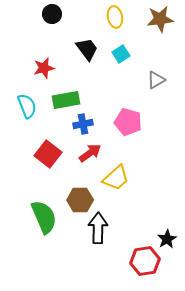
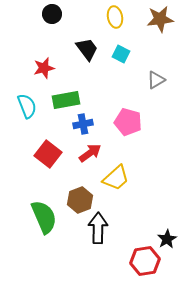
cyan square: rotated 30 degrees counterclockwise
brown hexagon: rotated 20 degrees counterclockwise
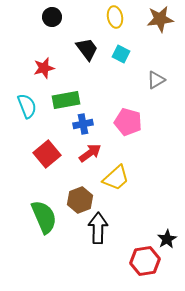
black circle: moved 3 px down
red square: moved 1 px left; rotated 12 degrees clockwise
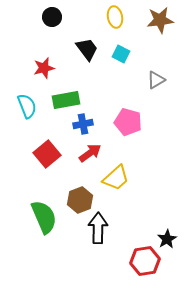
brown star: moved 1 px down
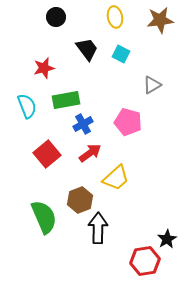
black circle: moved 4 px right
gray triangle: moved 4 px left, 5 px down
blue cross: rotated 18 degrees counterclockwise
